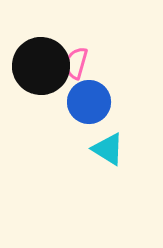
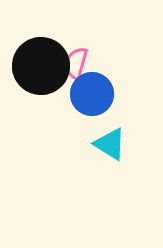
blue circle: moved 3 px right, 8 px up
cyan triangle: moved 2 px right, 5 px up
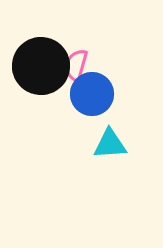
pink semicircle: moved 2 px down
cyan triangle: rotated 36 degrees counterclockwise
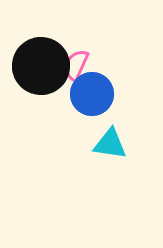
pink semicircle: rotated 8 degrees clockwise
cyan triangle: rotated 12 degrees clockwise
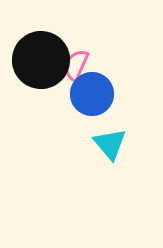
black circle: moved 6 px up
cyan triangle: rotated 42 degrees clockwise
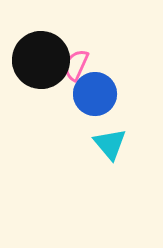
blue circle: moved 3 px right
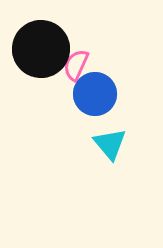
black circle: moved 11 px up
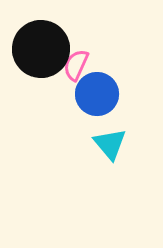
blue circle: moved 2 px right
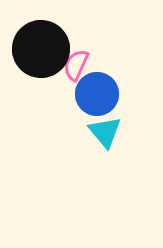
cyan triangle: moved 5 px left, 12 px up
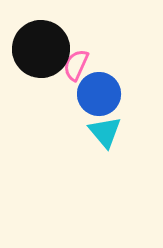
blue circle: moved 2 px right
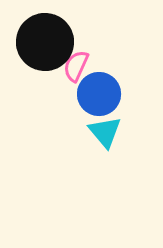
black circle: moved 4 px right, 7 px up
pink semicircle: moved 1 px down
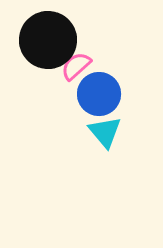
black circle: moved 3 px right, 2 px up
pink semicircle: rotated 24 degrees clockwise
